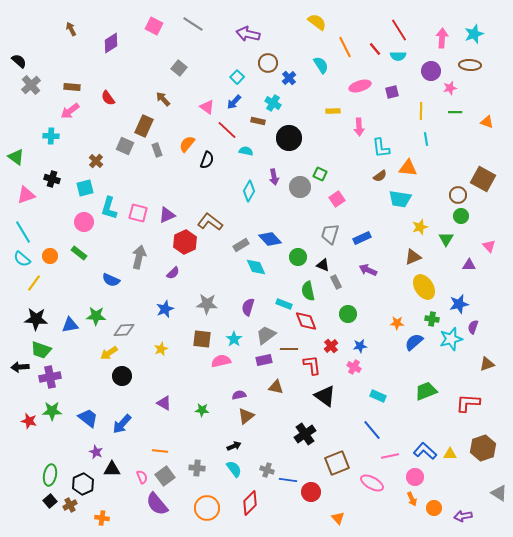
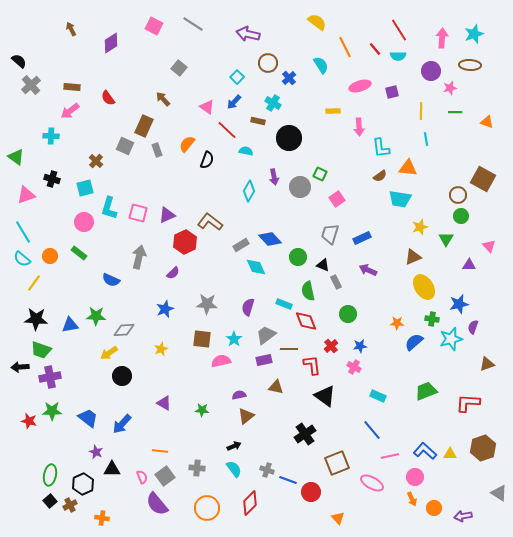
blue line at (288, 480): rotated 12 degrees clockwise
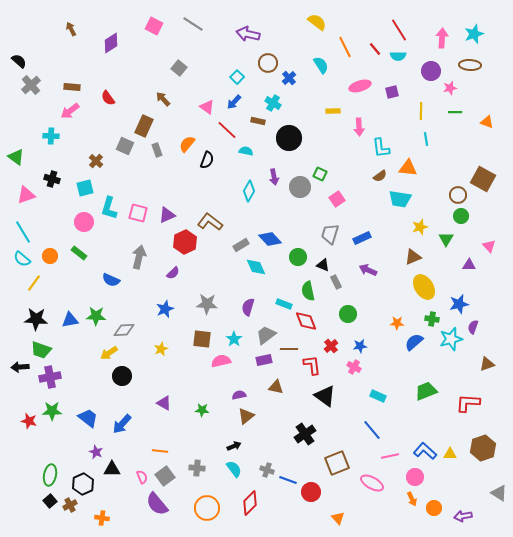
blue triangle at (70, 325): moved 5 px up
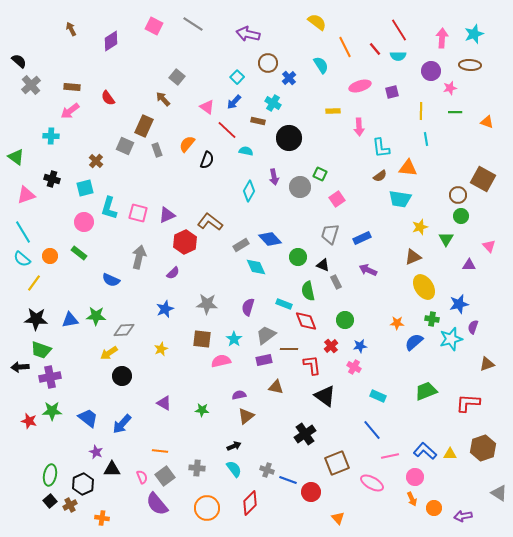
purple diamond at (111, 43): moved 2 px up
gray square at (179, 68): moved 2 px left, 9 px down
green circle at (348, 314): moved 3 px left, 6 px down
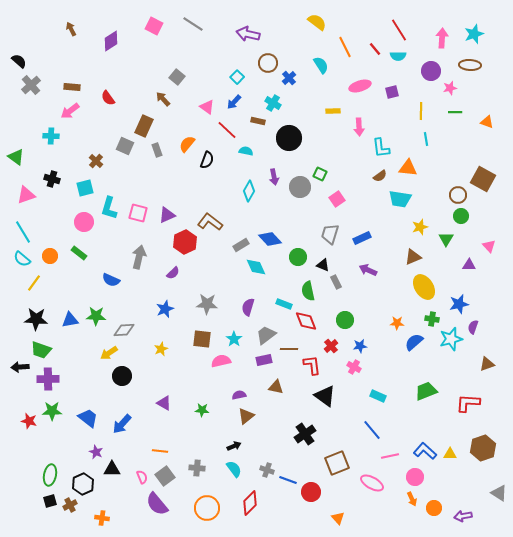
purple cross at (50, 377): moved 2 px left, 2 px down; rotated 10 degrees clockwise
black square at (50, 501): rotated 24 degrees clockwise
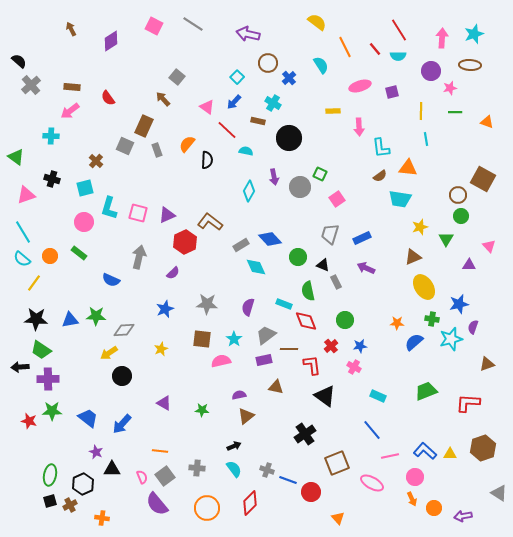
black semicircle at (207, 160): rotated 18 degrees counterclockwise
purple arrow at (368, 270): moved 2 px left, 2 px up
green trapezoid at (41, 350): rotated 15 degrees clockwise
